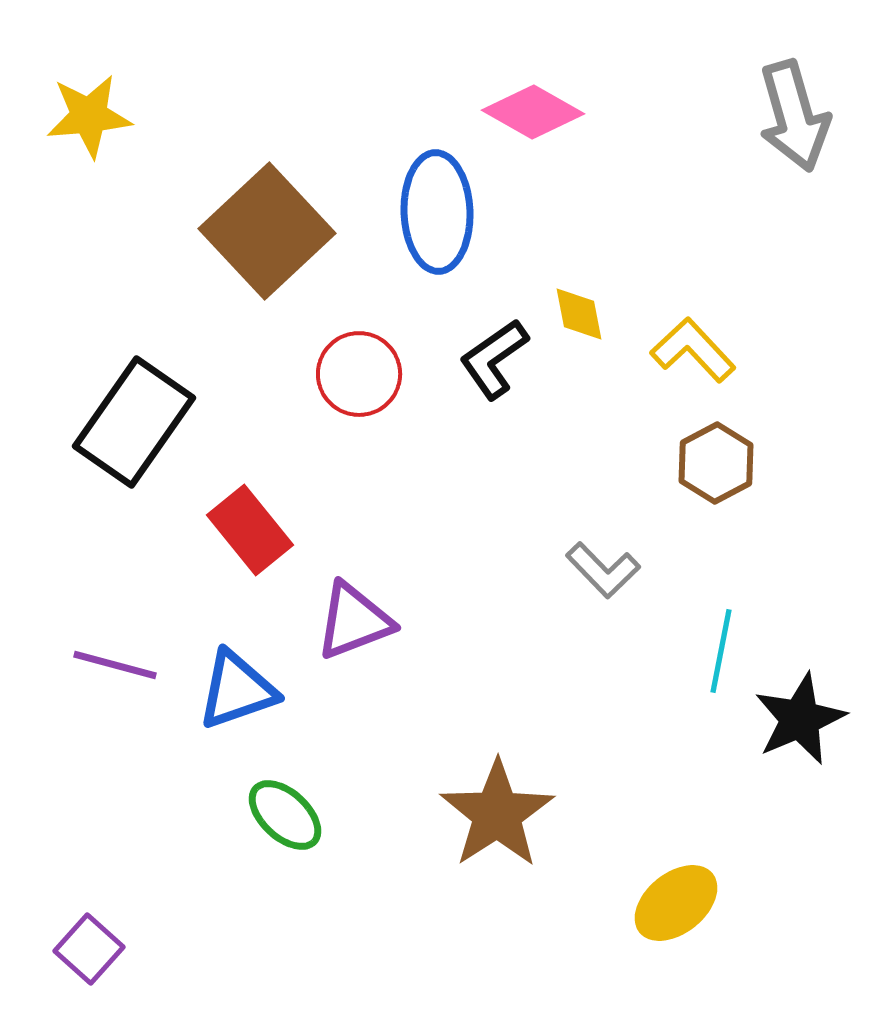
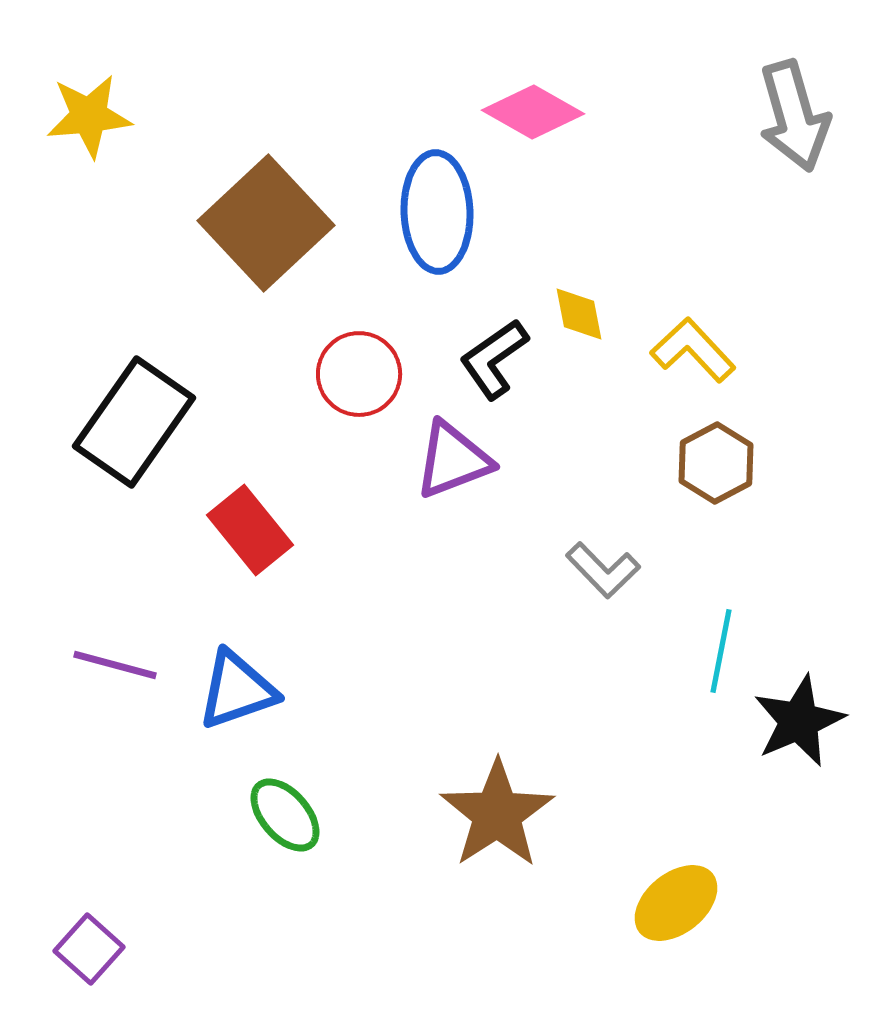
brown square: moved 1 px left, 8 px up
purple triangle: moved 99 px right, 161 px up
black star: moved 1 px left, 2 px down
green ellipse: rotated 6 degrees clockwise
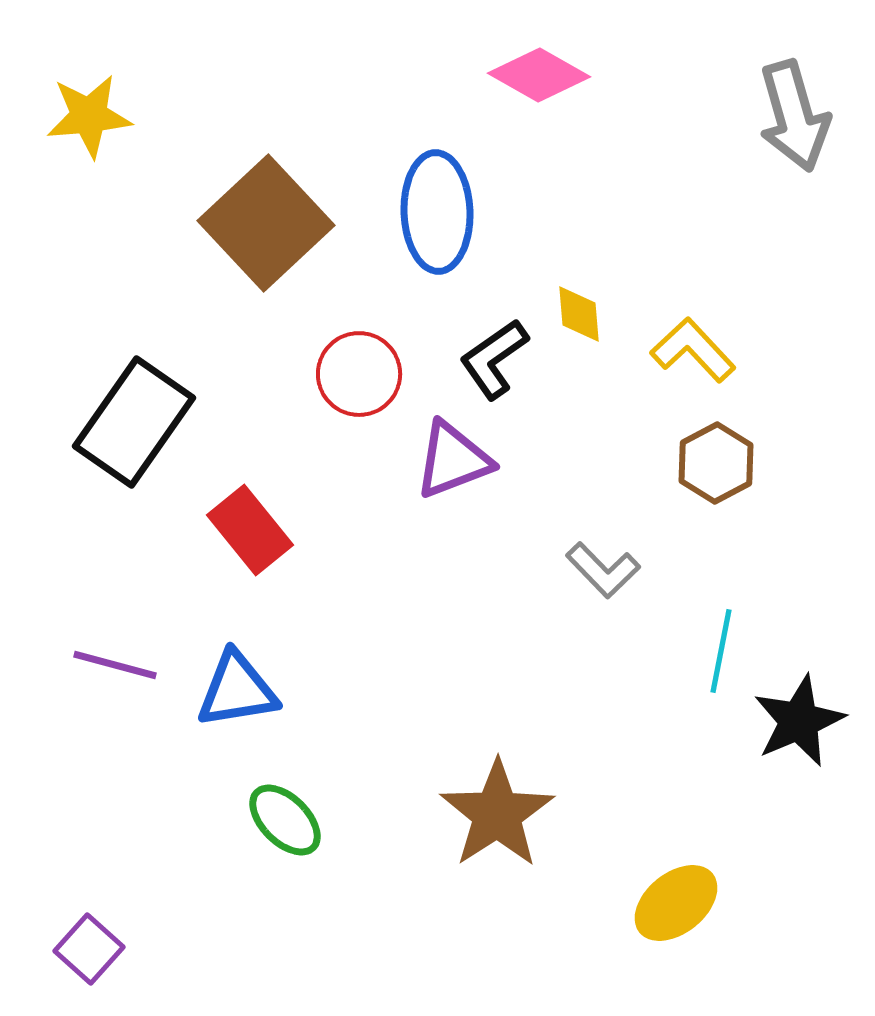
pink diamond: moved 6 px right, 37 px up
yellow diamond: rotated 6 degrees clockwise
blue triangle: rotated 10 degrees clockwise
green ellipse: moved 5 px down; rotated 4 degrees counterclockwise
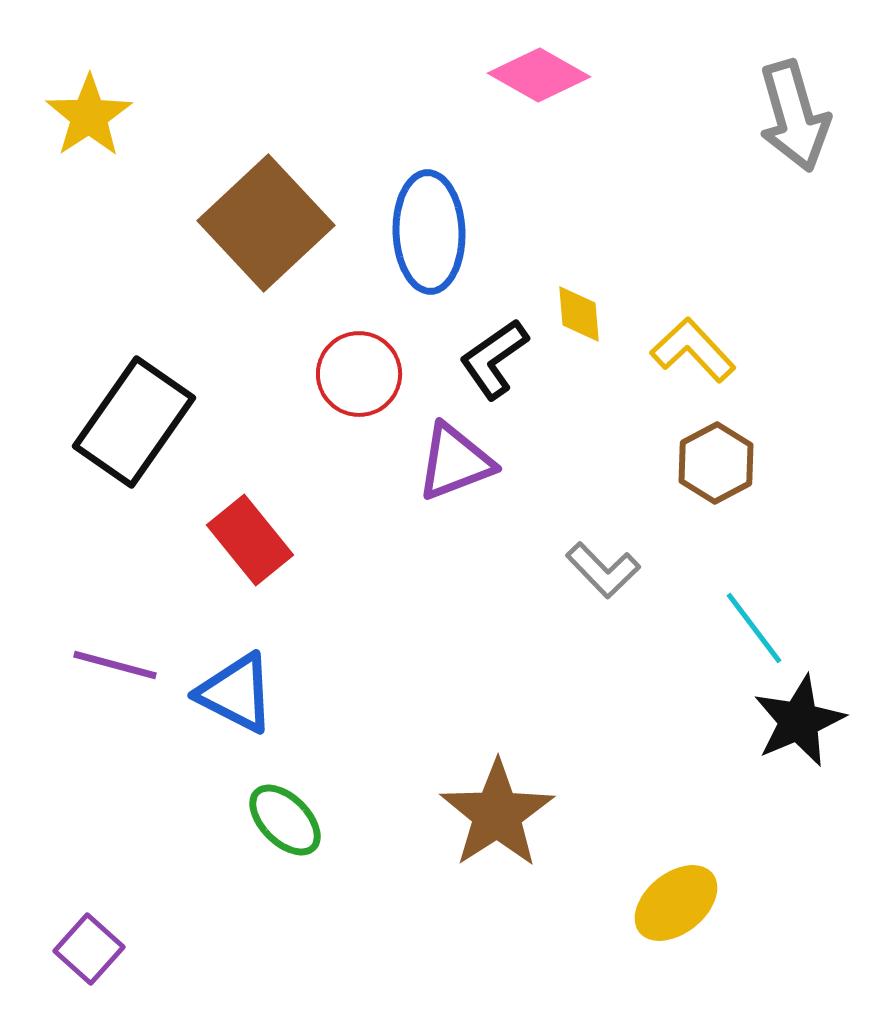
yellow star: rotated 28 degrees counterclockwise
blue ellipse: moved 8 px left, 20 px down
purple triangle: moved 2 px right, 2 px down
red rectangle: moved 10 px down
cyan line: moved 33 px right, 23 px up; rotated 48 degrees counterclockwise
blue triangle: moved 1 px left, 3 px down; rotated 36 degrees clockwise
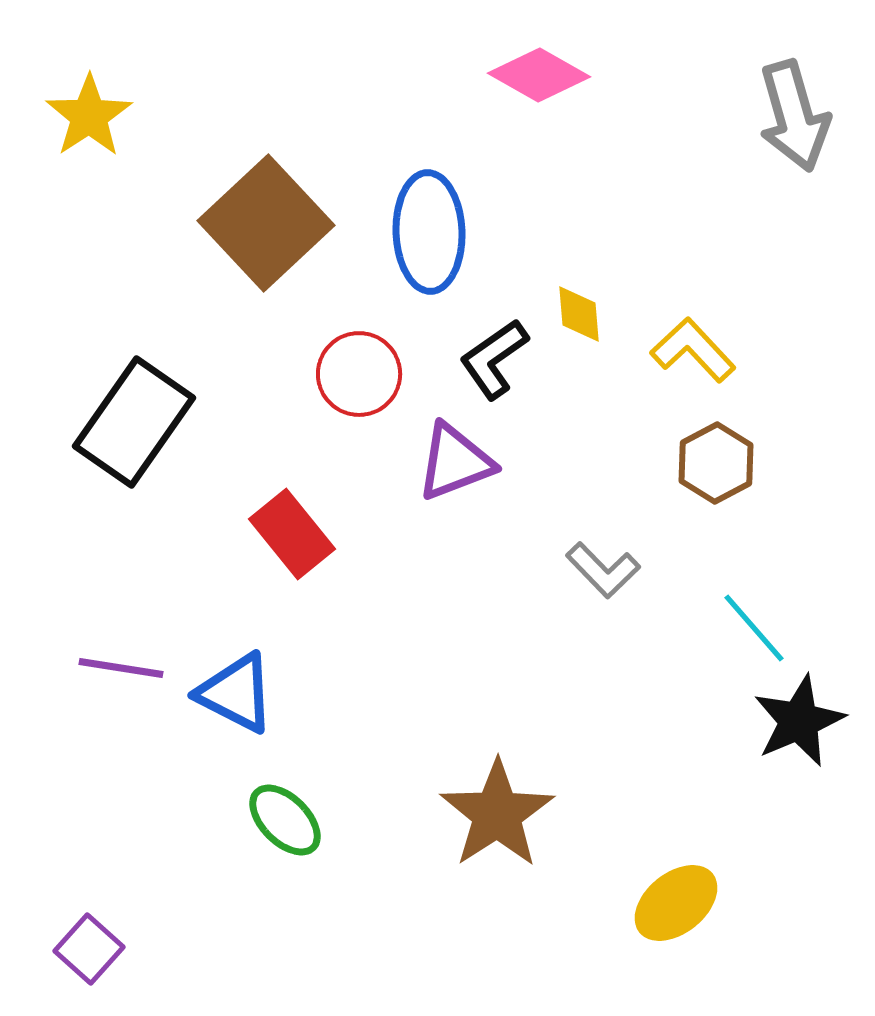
red rectangle: moved 42 px right, 6 px up
cyan line: rotated 4 degrees counterclockwise
purple line: moved 6 px right, 3 px down; rotated 6 degrees counterclockwise
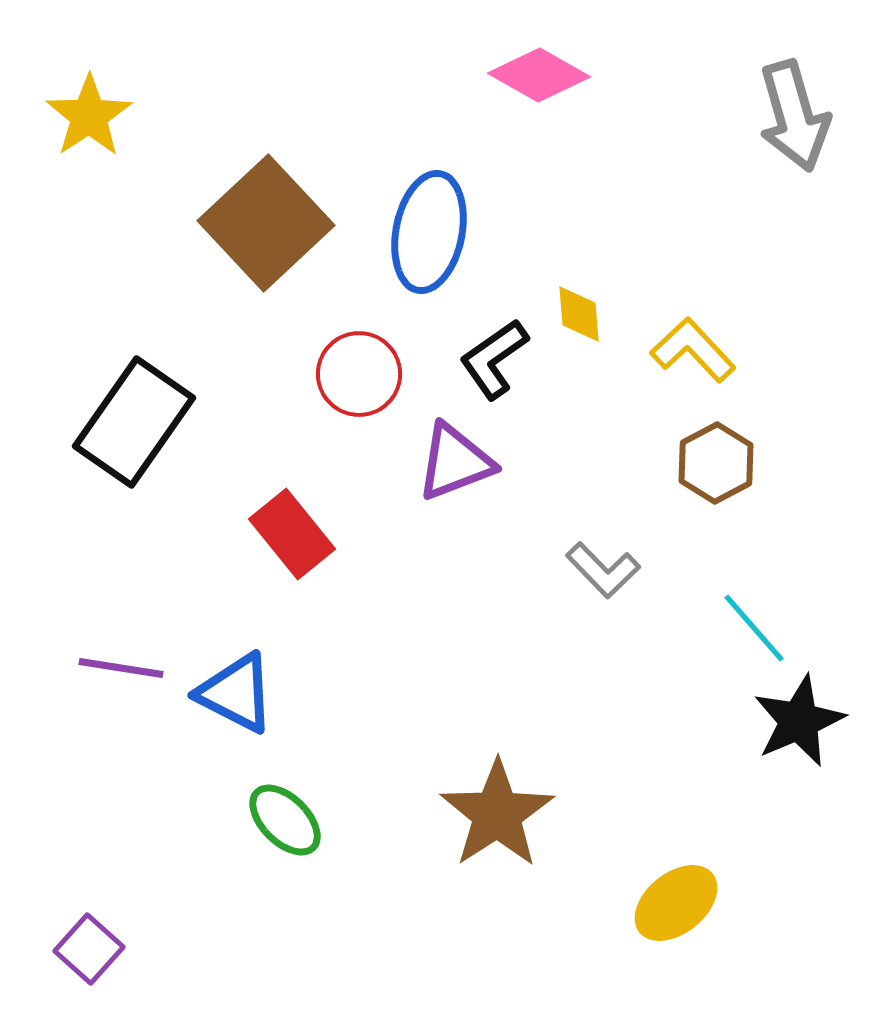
blue ellipse: rotated 13 degrees clockwise
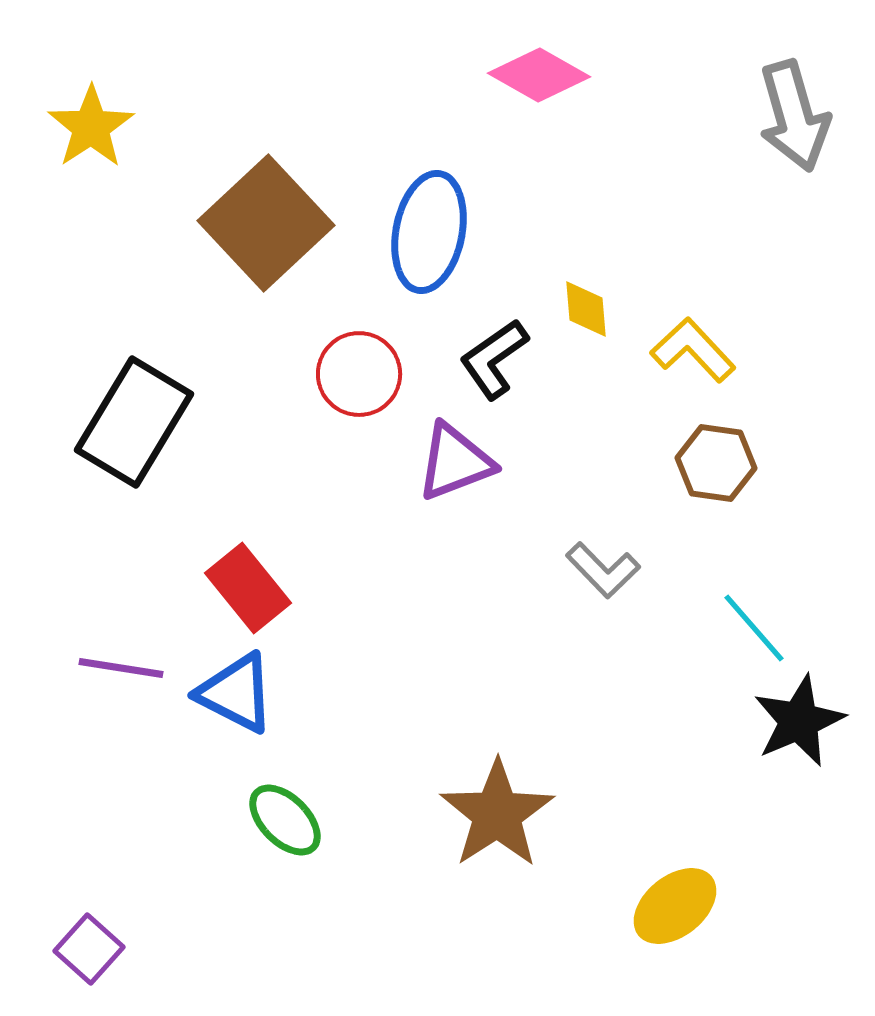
yellow star: moved 2 px right, 11 px down
yellow diamond: moved 7 px right, 5 px up
black rectangle: rotated 4 degrees counterclockwise
brown hexagon: rotated 24 degrees counterclockwise
red rectangle: moved 44 px left, 54 px down
yellow ellipse: moved 1 px left, 3 px down
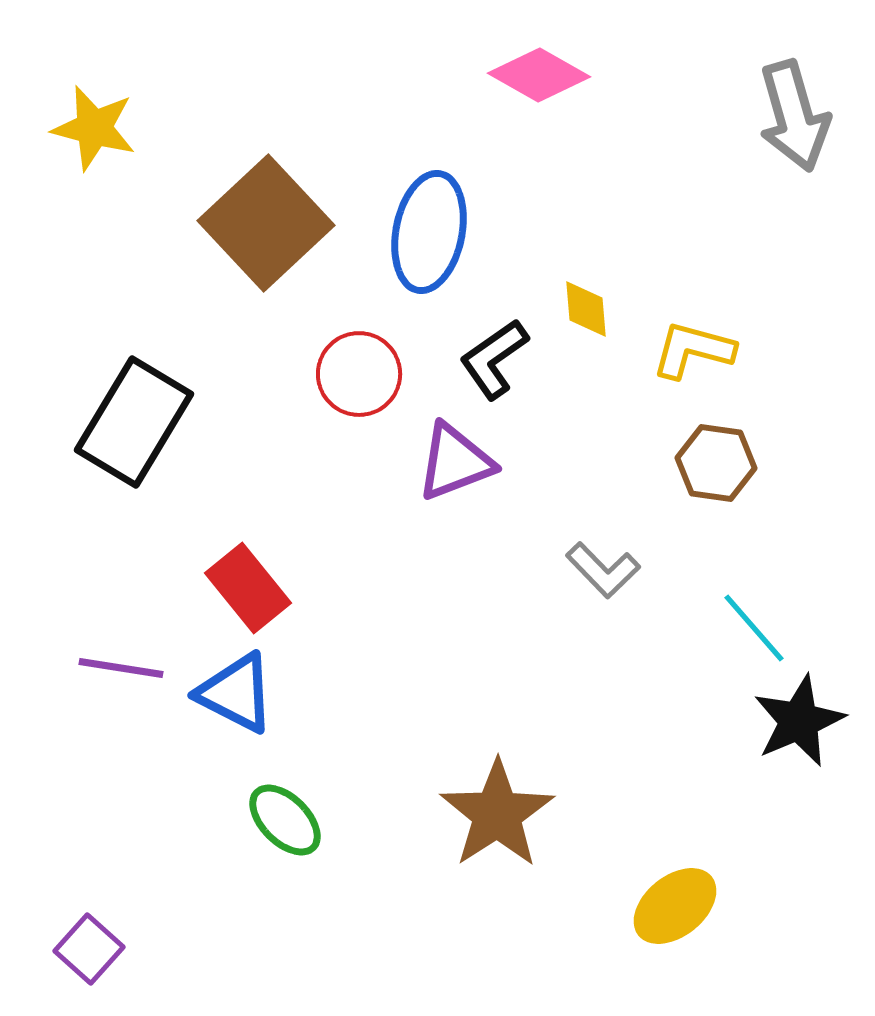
yellow star: moved 3 px right, 1 px down; rotated 24 degrees counterclockwise
yellow L-shape: rotated 32 degrees counterclockwise
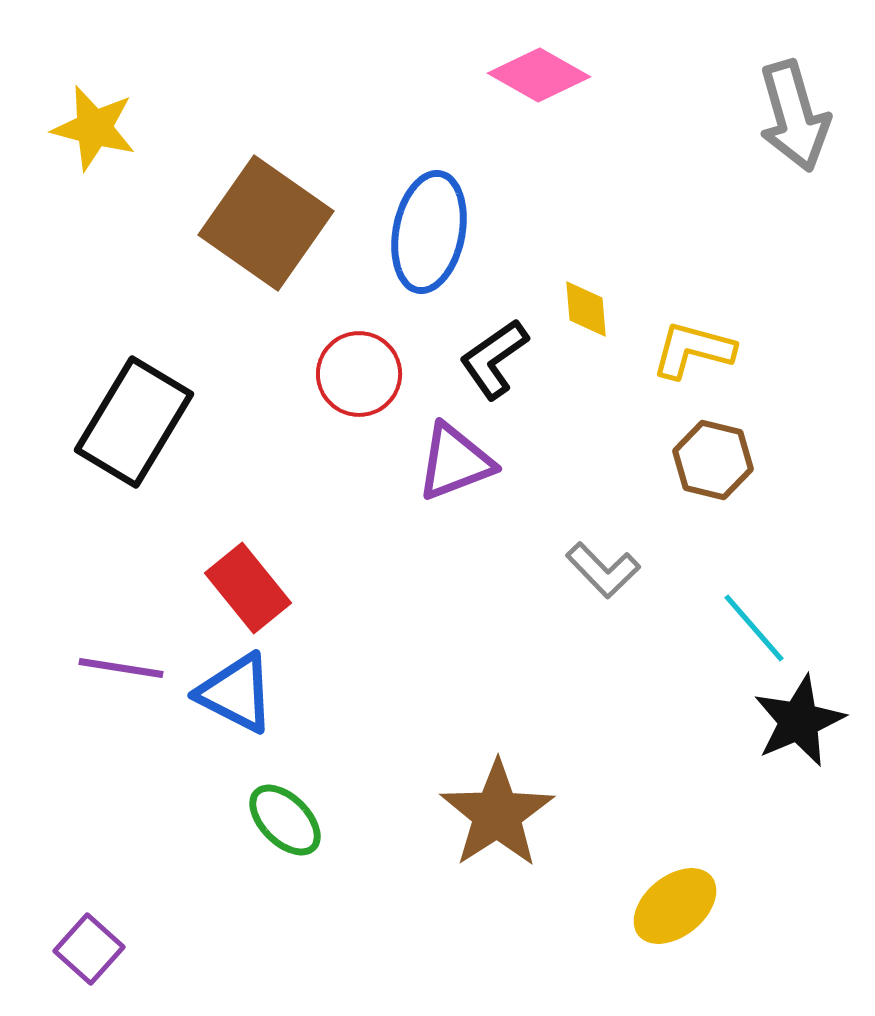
brown square: rotated 12 degrees counterclockwise
brown hexagon: moved 3 px left, 3 px up; rotated 6 degrees clockwise
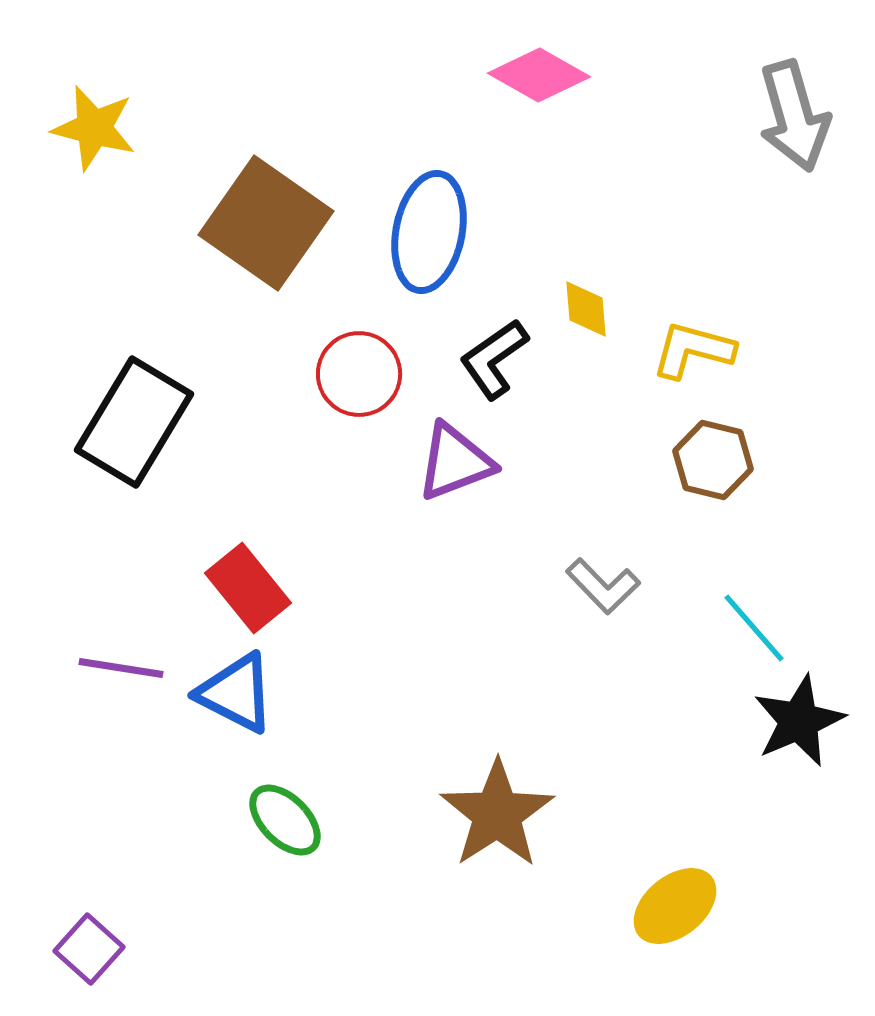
gray L-shape: moved 16 px down
